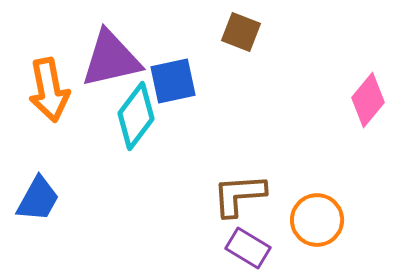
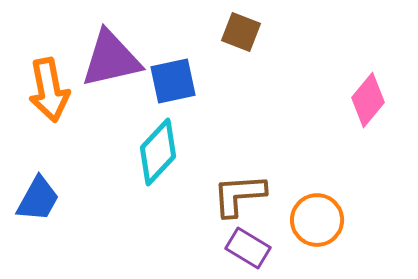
cyan diamond: moved 22 px right, 36 px down; rotated 6 degrees clockwise
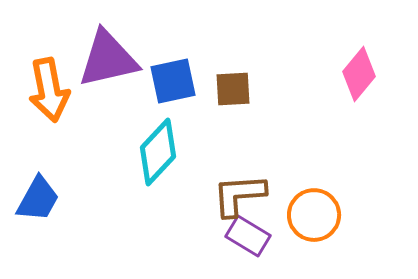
brown square: moved 8 px left, 57 px down; rotated 24 degrees counterclockwise
purple triangle: moved 3 px left
pink diamond: moved 9 px left, 26 px up
orange circle: moved 3 px left, 5 px up
purple rectangle: moved 12 px up
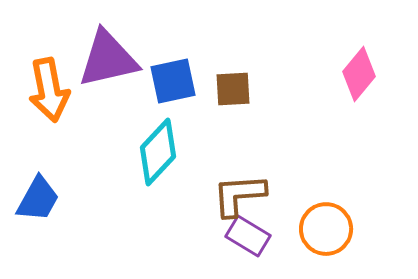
orange circle: moved 12 px right, 14 px down
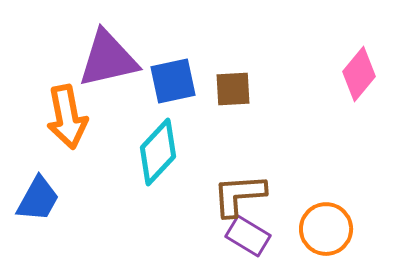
orange arrow: moved 18 px right, 27 px down
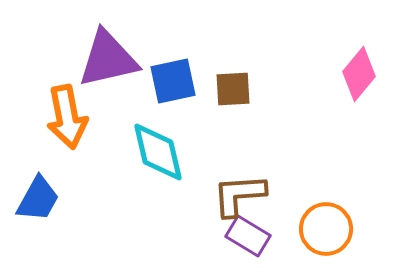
cyan diamond: rotated 56 degrees counterclockwise
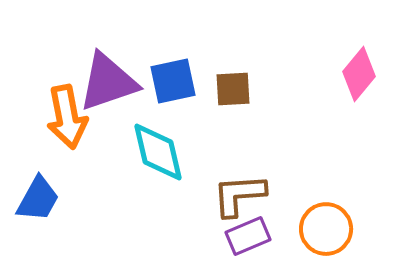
purple triangle: moved 23 px down; rotated 6 degrees counterclockwise
purple rectangle: rotated 54 degrees counterclockwise
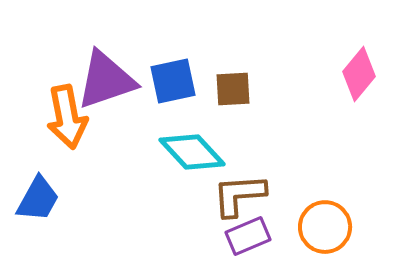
purple triangle: moved 2 px left, 2 px up
cyan diamond: moved 34 px right; rotated 30 degrees counterclockwise
orange circle: moved 1 px left, 2 px up
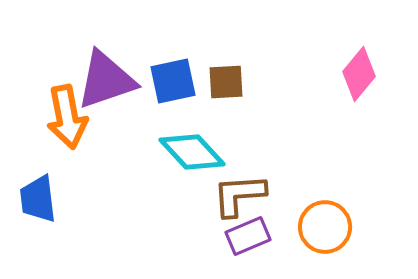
brown square: moved 7 px left, 7 px up
blue trapezoid: rotated 144 degrees clockwise
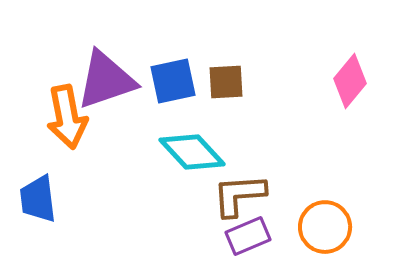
pink diamond: moved 9 px left, 7 px down
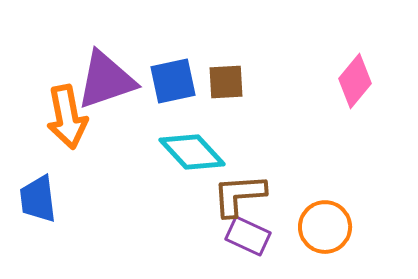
pink diamond: moved 5 px right
purple rectangle: rotated 48 degrees clockwise
